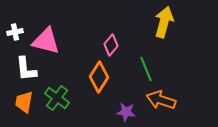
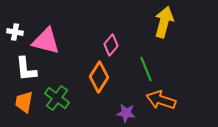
white cross: rotated 21 degrees clockwise
purple star: moved 1 px down
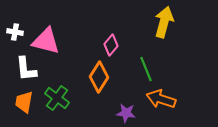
orange arrow: moved 1 px up
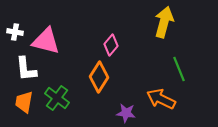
green line: moved 33 px right
orange arrow: rotated 8 degrees clockwise
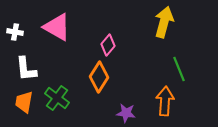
pink triangle: moved 11 px right, 14 px up; rotated 16 degrees clockwise
pink diamond: moved 3 px left
orange arrow: moved 4 px right, 2 px down; rotated 68 degrees clockwise
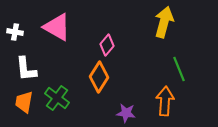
pink diamond: moved 1 px left
